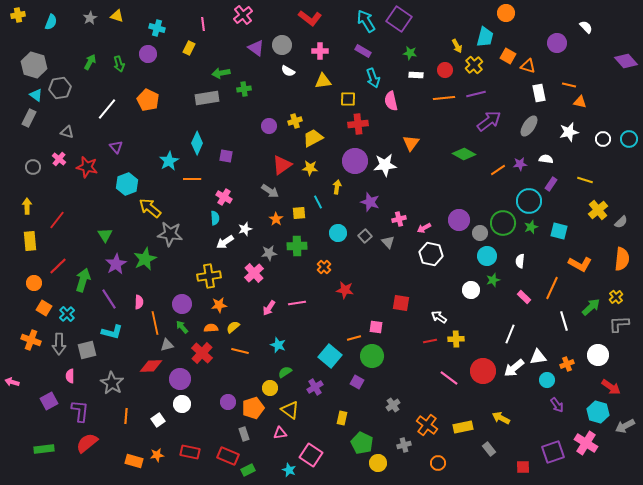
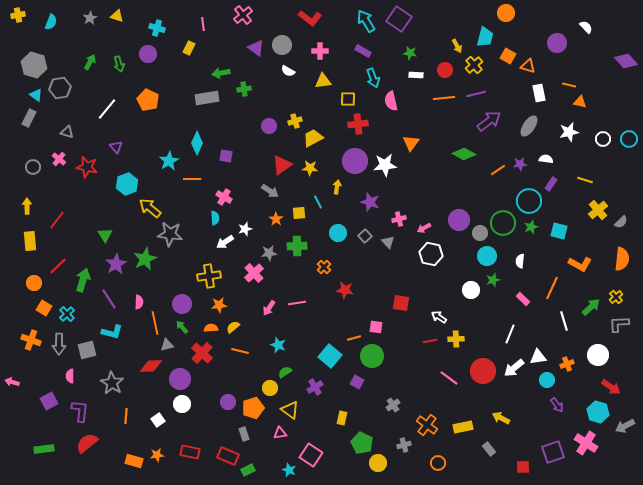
pink rectangle at (524, 297): moved 1 px left, 2 px down
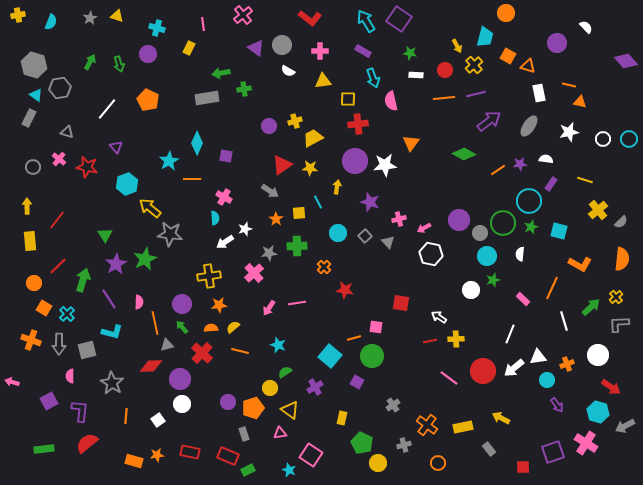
white semicircle at (520, 261): moved 7 px up
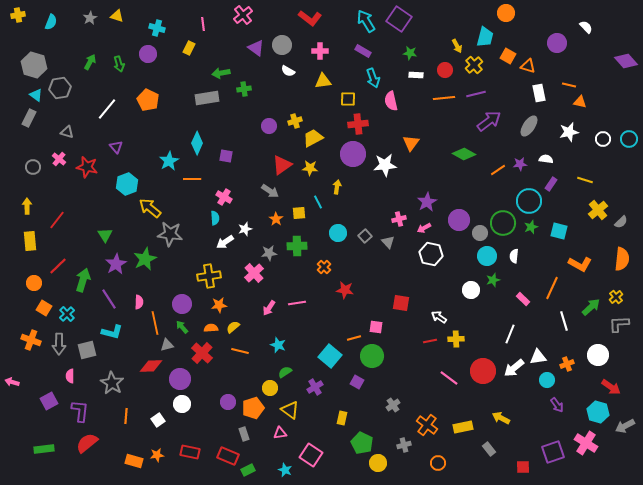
purple circle at (355, 161): moved 2 px left, 7 px up
purple star at (370, 202): moved 57 px right; rotated 24 degrees clockwise
white semicircle at (520, 254): moved 6 px left, 2 px down
cyan star at (289, 470): moved 4 px left
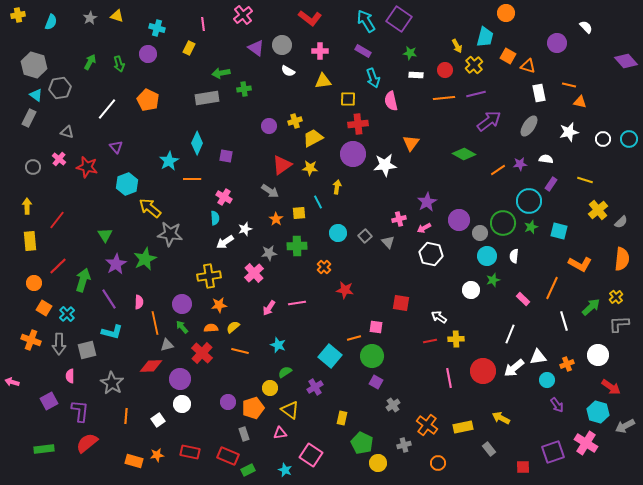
pink line at (449, 378): rotated 42 degrees clockwise
purple square at (357, 382): moved 19 px right
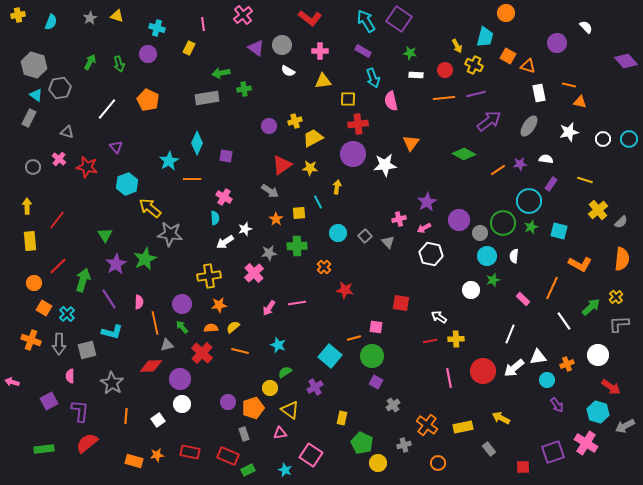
yellow cross at (474, 65): rotated 24 degrees counterclockwise
white line at (564, 321): rotated 18 degrees counterclockwise
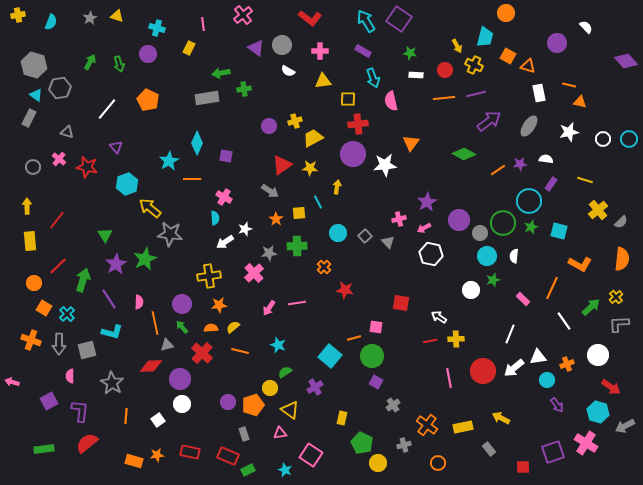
orange pentagon at (253, 408): moved 3 px up
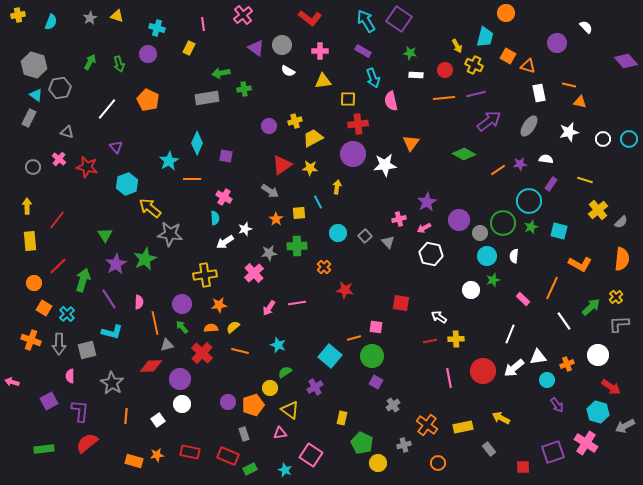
yellow cross at (209, 276): moved 4 px left, 1 px up
green rectangle at (248, 470): moved 2 px right, 1 px up
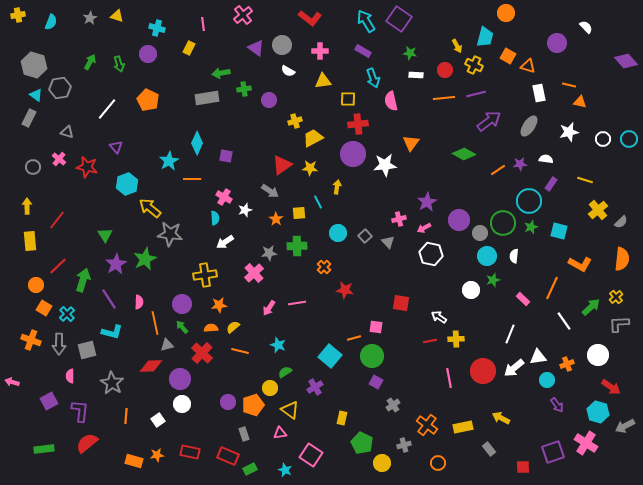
purple circle at (269, 126): moved 26 px up
white star at (245, 229): moved 19 px up
orange circle at (34, 283): moved 2 px right, 2 px down
yellow circle at (378, 463): moved 4 px right
